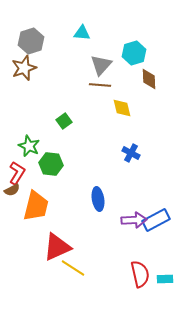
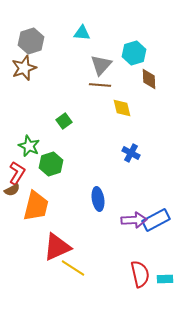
green hexagon: rotated 25 degrees counterclockwise
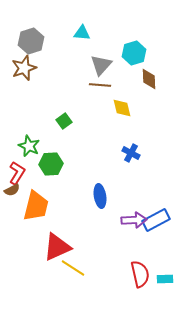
green hexagon: rotated 15 degrees clockwise
blue ellipse: moved 2 px right, 3 px up
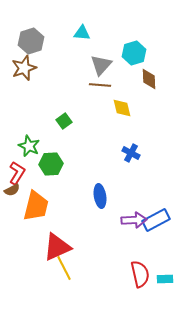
yellow line: moved 9 px left; rotated 30 degrees clockwise
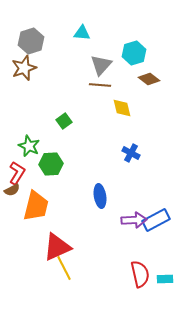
brown diamond: rotated 50 degrees counterclockwise
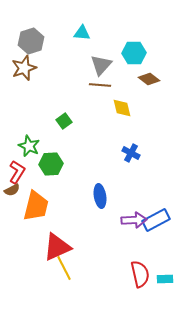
cyan hexagon: rotated 15 degrees clockwise
red L-shape: moved 1 px up
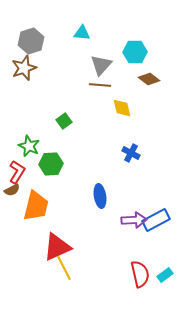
cyan hexagon: moved 1 px right, 1 px up
cyan rectangle: moved 4 px up; rotated 35 degrees counterclockwise
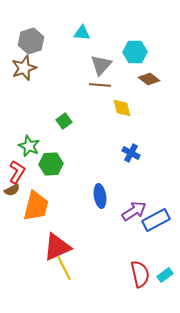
purple arrow: moved 9 px up; rotated 30 degrees counterclockwise
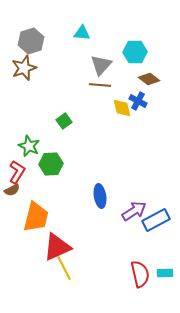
blue cross: moved 7 px right, 52 px up
orange trapezoid: moved 11 px down
cyan rectangle: moved 2 px up; rotated 35 degrees clockwise
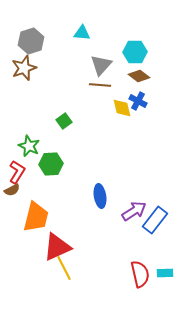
brown diamond: moved 10 px left, 3 px up
blue rectangle: moved 1 px left; rotated 24 degrees counterclockwise
